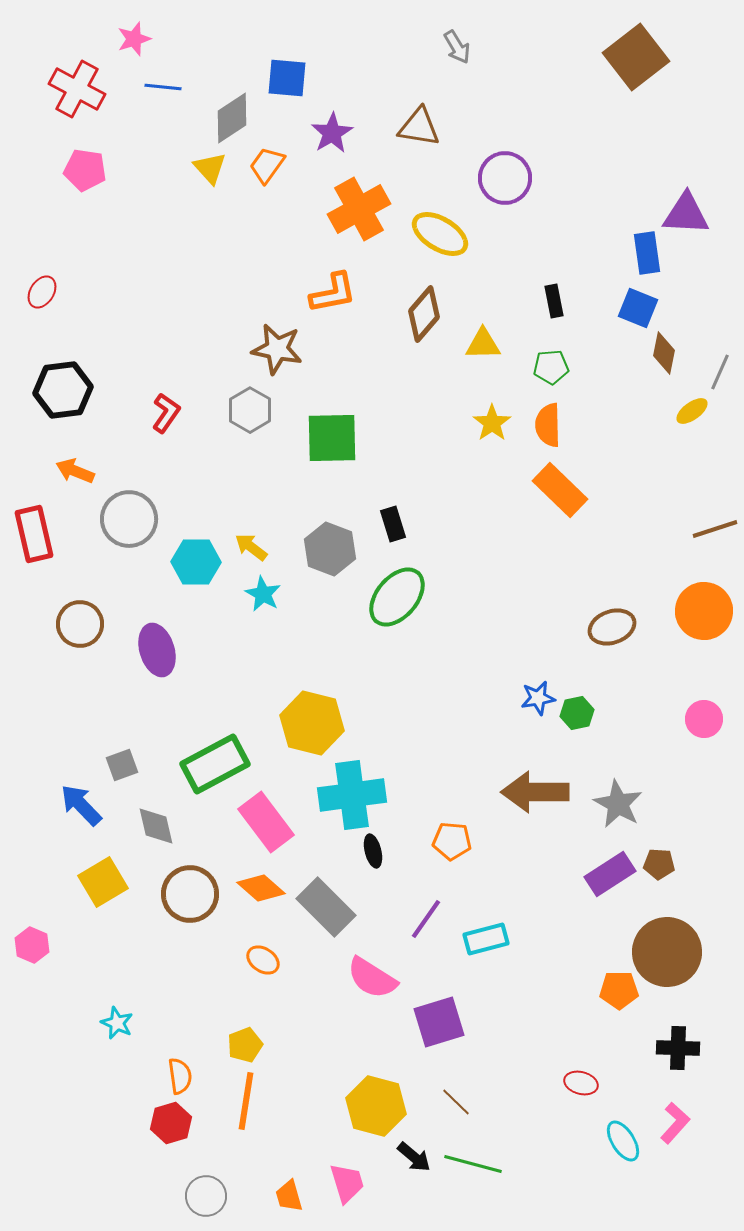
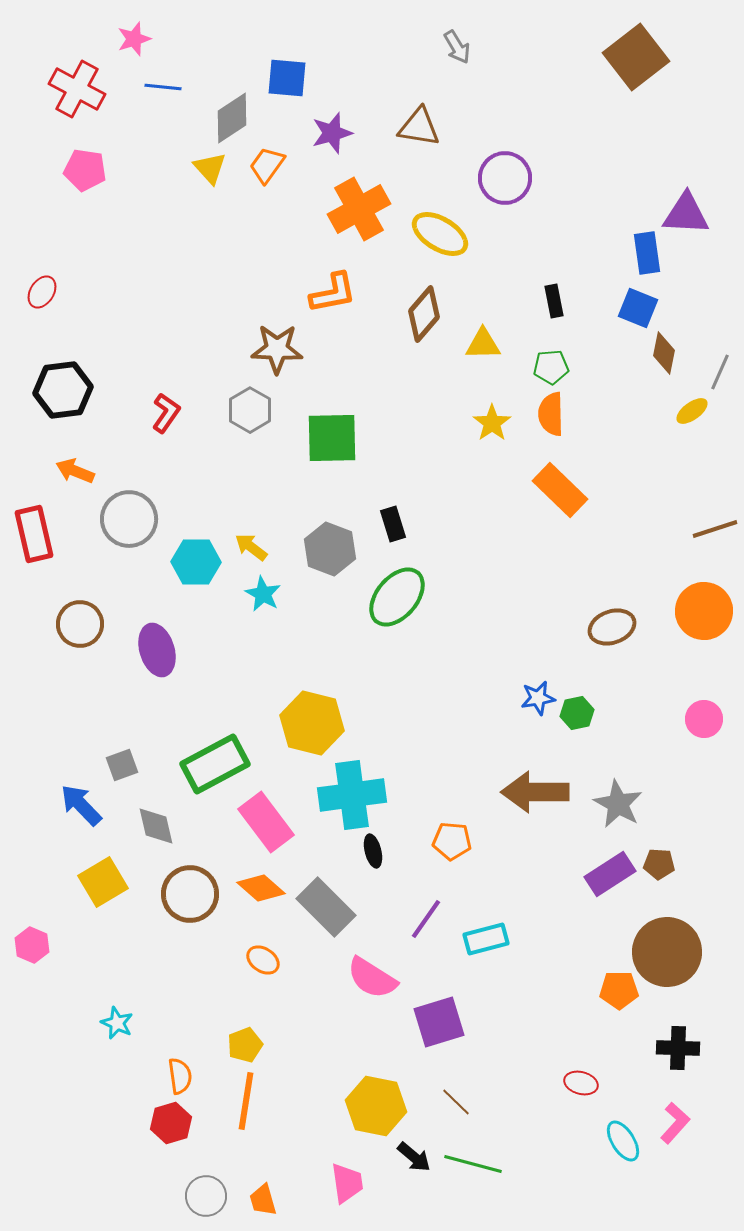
purple star at (332, 133): rotated 15 degrees clockwise
brown star at (277, 349): rotated 9 degrees counterclockwise
orange semicircle at (548, 425): moved 3 px right, 11 px up
yellow hexagon at (376, 1106): rotated 4 degrees counterclockwise
pink trapezoid at (347, 1183): rotated 9 degrees clockwise
orange trapezoid at (289, 1196): moved 26 px left, 4 px down
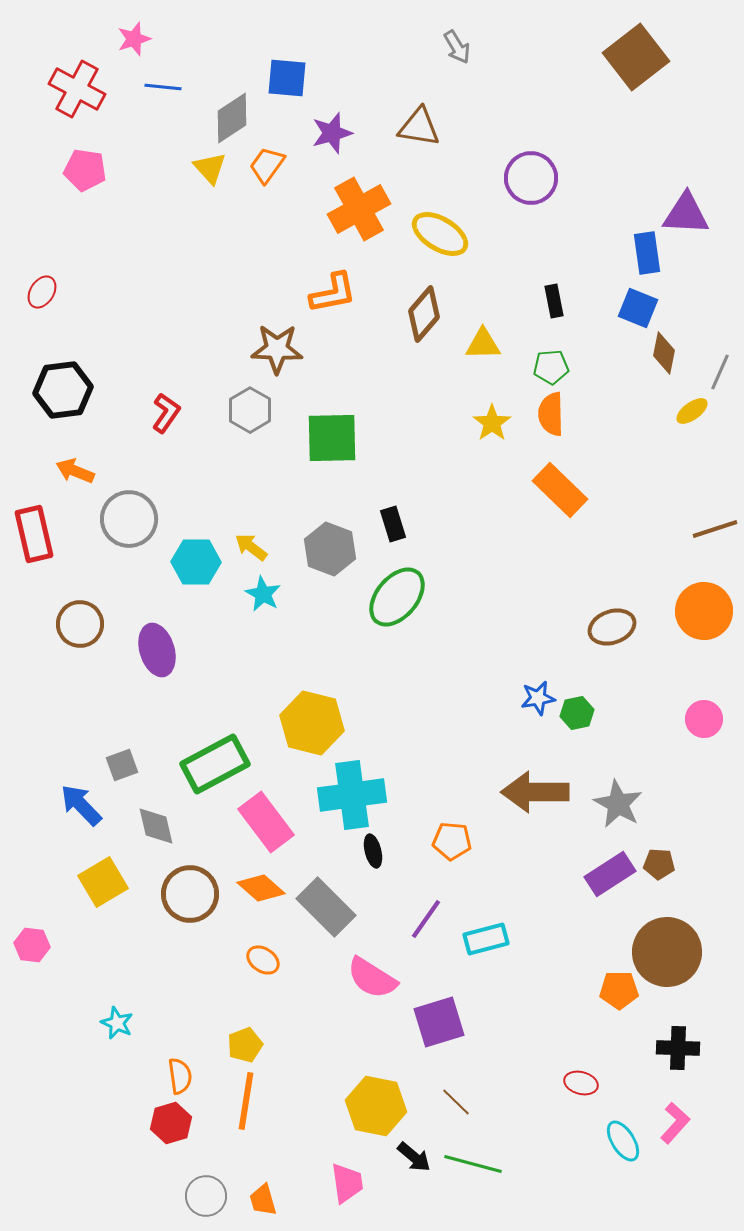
purple circle at (505, 178): moved 26 px right
pink hexagon at (32, 945): rotated 16 degrees counterclockwise
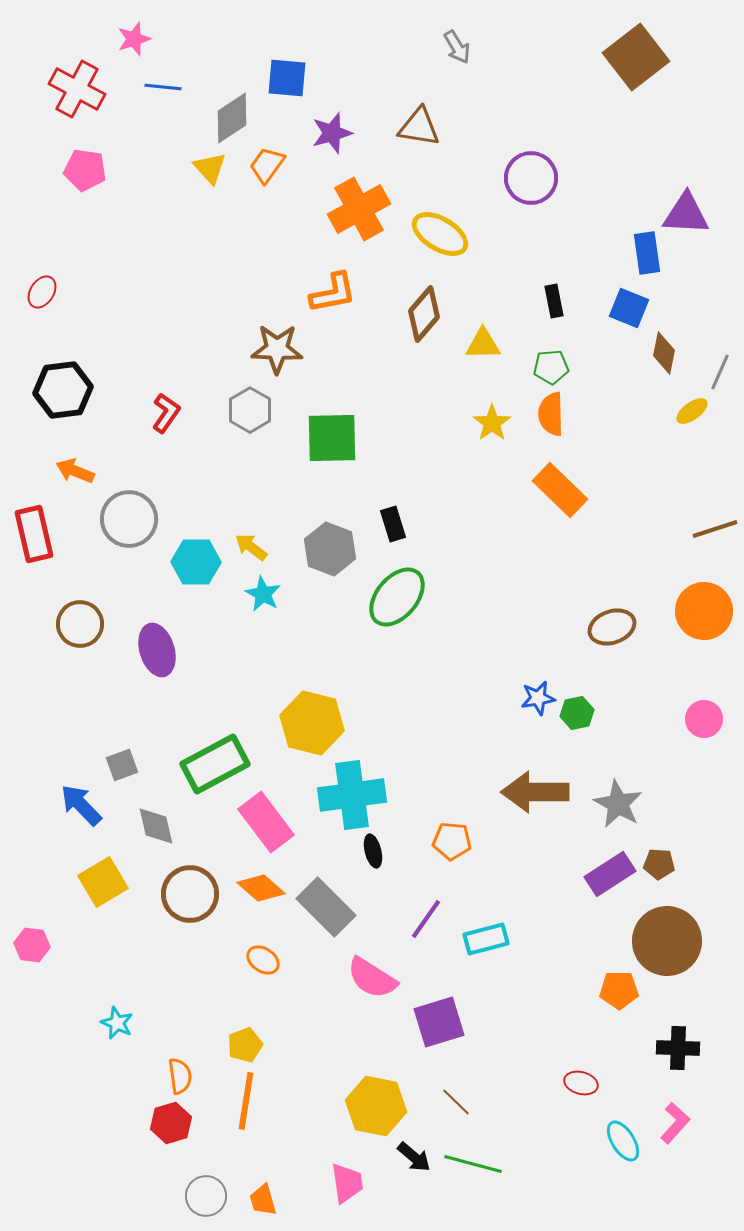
blue square at (638, 308): moved 9 px left
brown circle at (667, 952): moved 11 px up
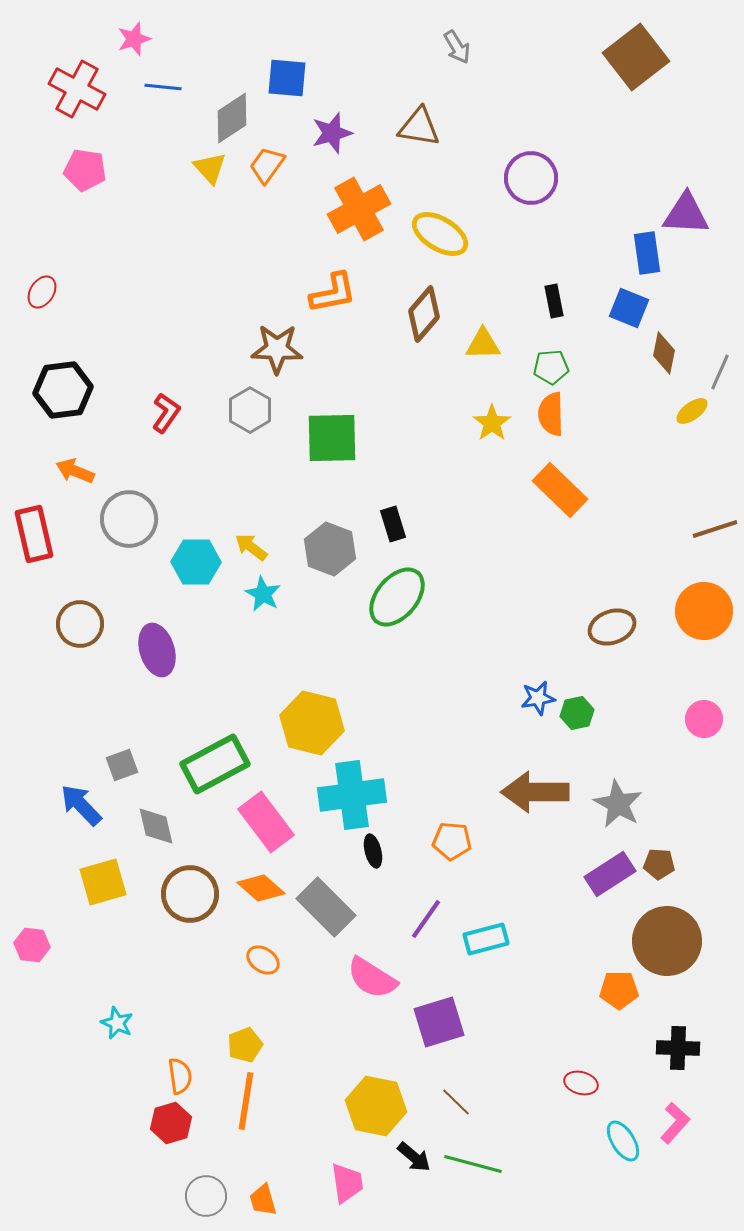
yellow square at (103, 882): rotated 15 degrees clockwise
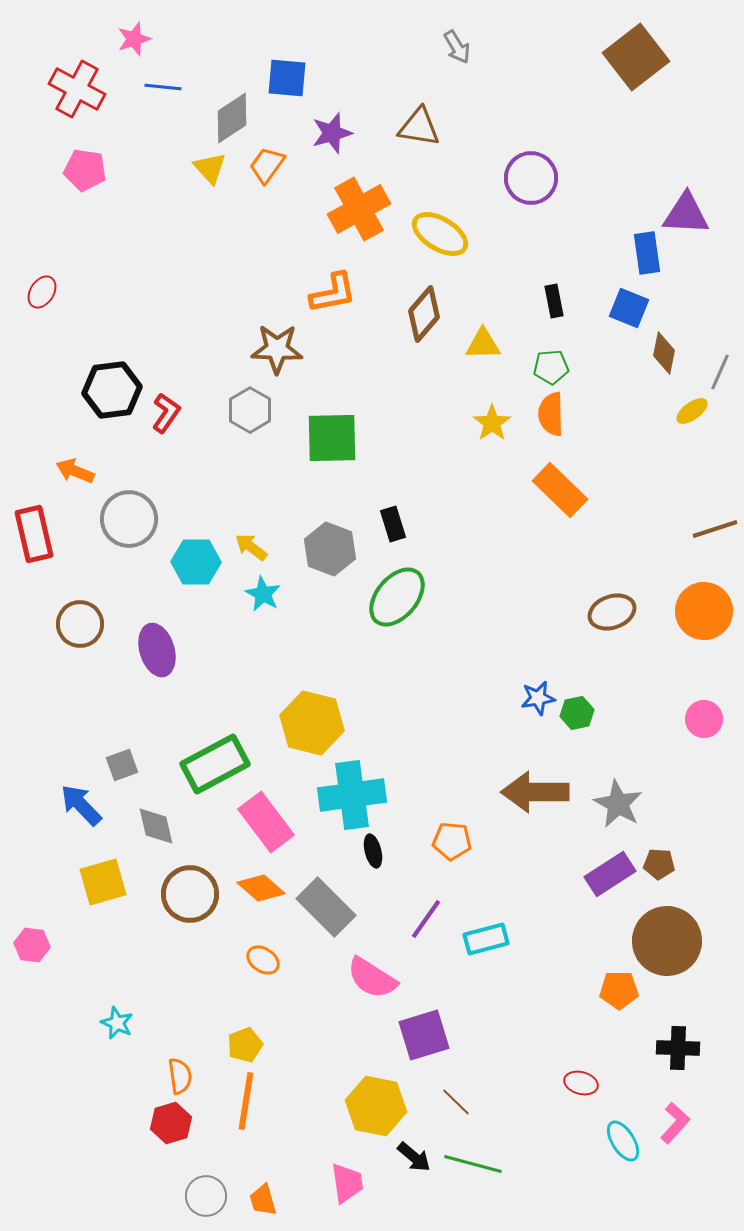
black hexagon at (63, 390): moved 49 px right
brown ellipse at (612, 627): moved 15 px up
purple square at (439, 1022): moved 15 px left, 13 px down
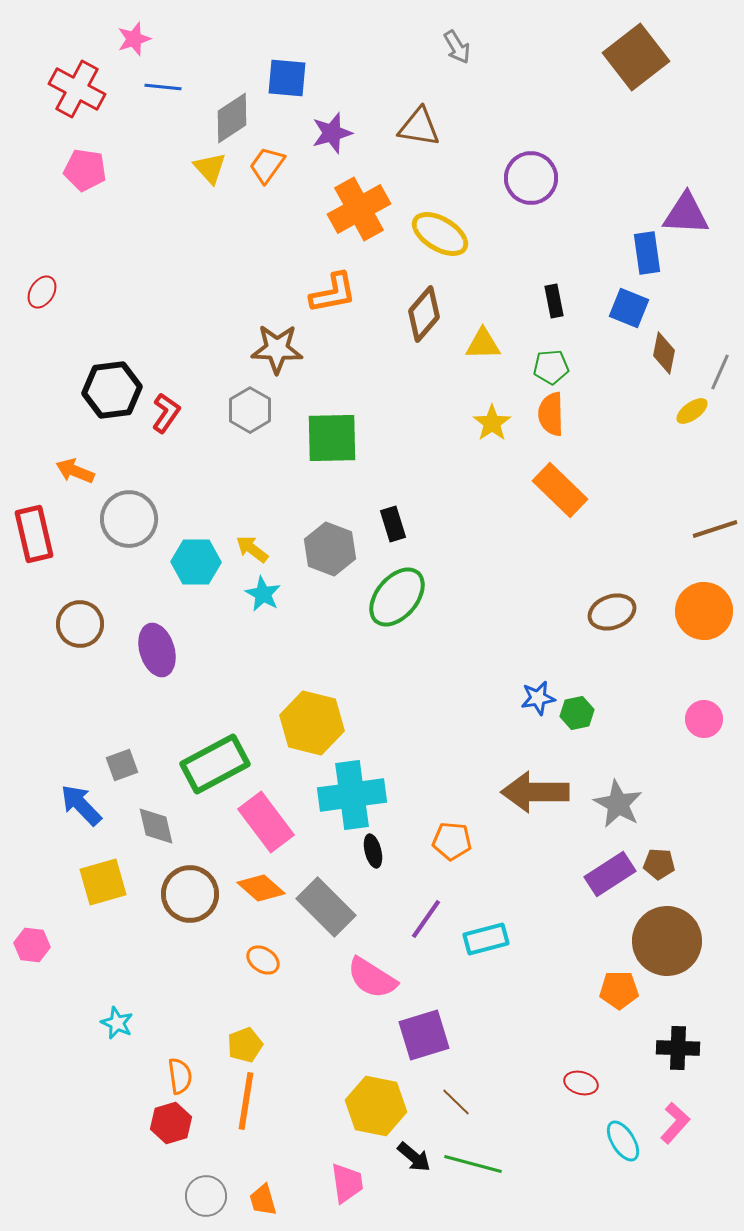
yellow arrow at (251, 547): moved 1 px right, 2 px down
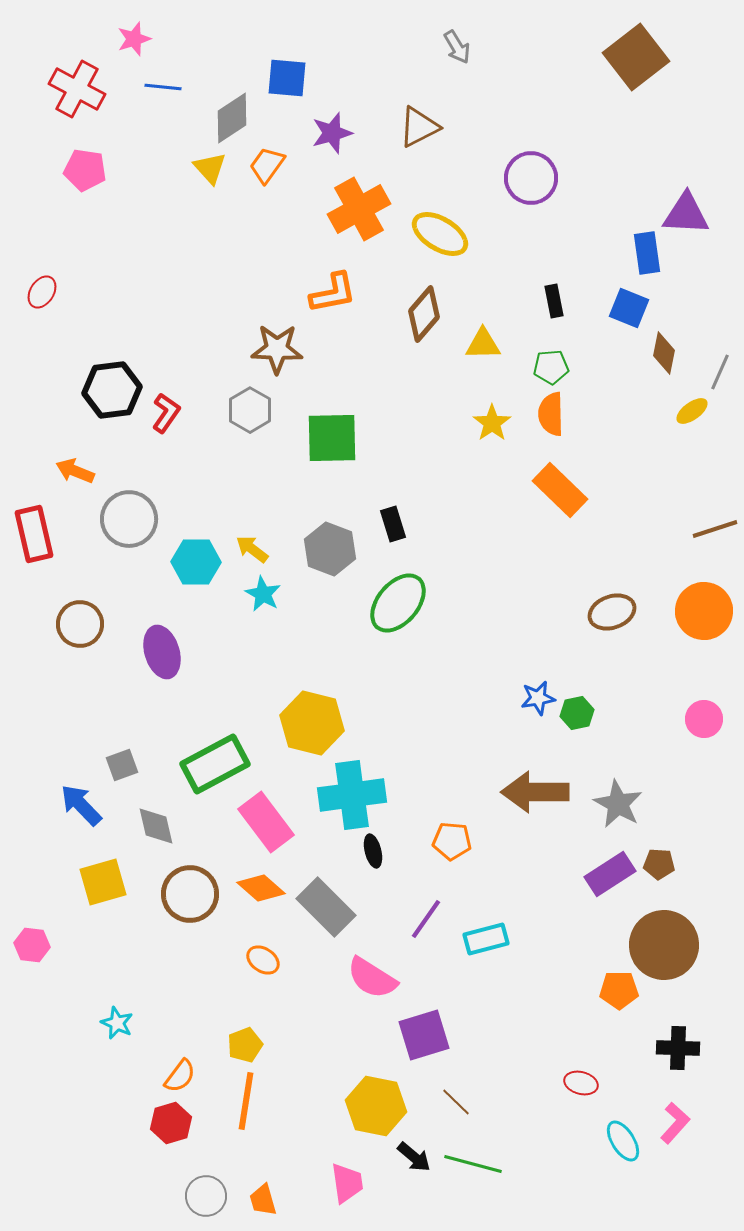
brown triangle at (419, 127): rotated 36 degrees counterclockwise
green ellipse at (397, 597): moved 1 px right, 6 px down
purple ellipse at (157, 650): moved 5 px right, 2 px down
brown circle at (667, 941): moved 3 px left, 4 px down
orange semicircle at (180, 1076): rotated 45 degrees clockwise
